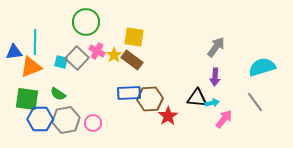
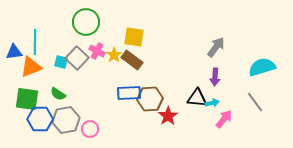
pink circle: moved 3 px left, 6 px down
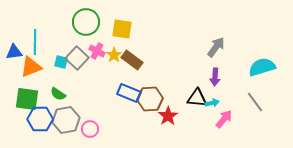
yellow square: moved 12 px left, 8 px up
blue rectangle: rotated 25 degrees clockwise
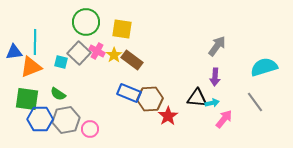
gray arrow: moved 1 px right, 1 px up
gray square: moved 2 px right, 5 px up
cyan semicircle: moved 2 px right
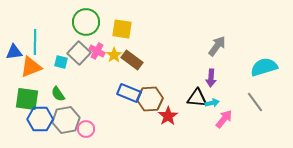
purple arrow: moved 4 px left, 1 px down
green semicircle: rotated 21 degrees clockwise
pink circle: moved 4 px left
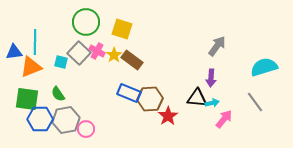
yellow square: rotated 10 degrees clockwise
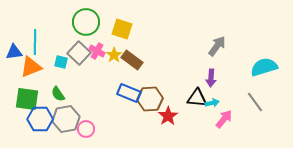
gray hexagon: moved 1 px up
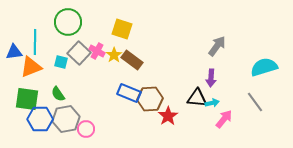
green circle: moved 18 px left
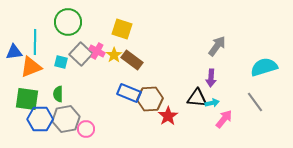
gray square: moved 2 px right, 1 px down
green semicircle: rotated 35 degrees clockwise
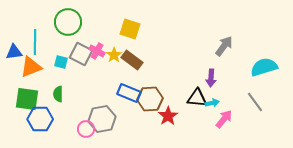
yellow square: moved 8 px right
gray arrow: moved 7 px right
gray square: rotated 15 degrees counterclockwise
gray hexagon: moved 36 px right
